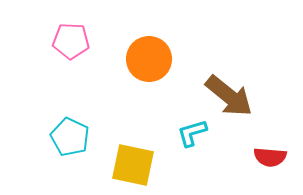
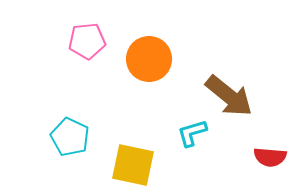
pink pentagon: moved 16 px right; rotated 9 degrees counterclockwise
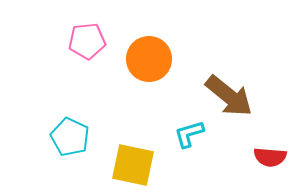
cyan L-shape: moved 3 px left, 1 px down
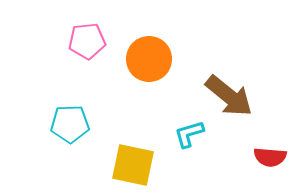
cyan pentagon: moved 13 px up; rotated 27 degrees counterclockwise
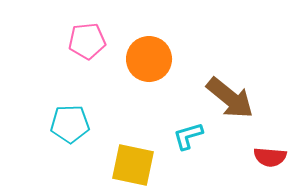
brown arrow: moved 1 px right, 2 px down
cyan L-shape: moved 1 px left, 2 px down
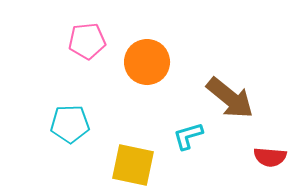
orange circle: moved 2 px left, 3 px down
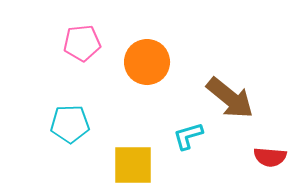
pink pentagon: moved 5 px left, 2 px down
yellow square: rotated 12 degrees counterclockwise
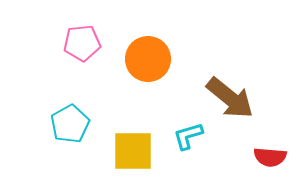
orange circle: moved 1 px right, 3 px up
cyan pentagon: rotated 27 degrees counterclockwise
yellow square: moved 14 px up
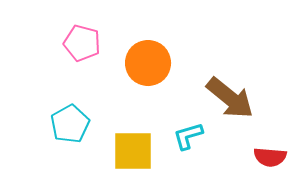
pink pentagon: rotated 21 degrees clockwise
orange circle: moved 4 px down
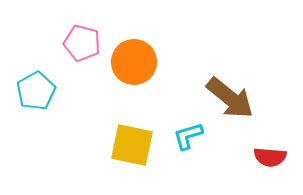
orange circle: moved 14 px left, 1 px up
cyan pentagon: moved 34 px left, 33 px up
yellow square: moved 1 px left, 6 px up; rotated 12 degrees clockwise
